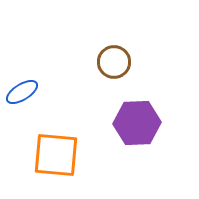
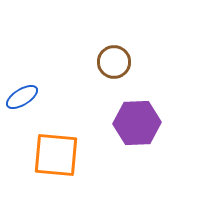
blue ellipse: moved 5 px down
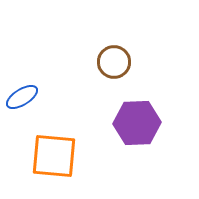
orange square: moved 2 px left, 1 px down
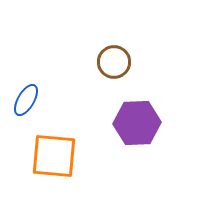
blue ellipse: moved 4 px right, 3 px down; rotated 28 degrees counterclockwise
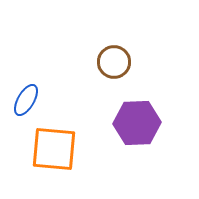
orange square: moved 7 px up
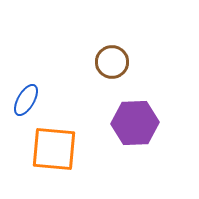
brown circle: moved 2 px left
purple hexagon: moved 2 px left
